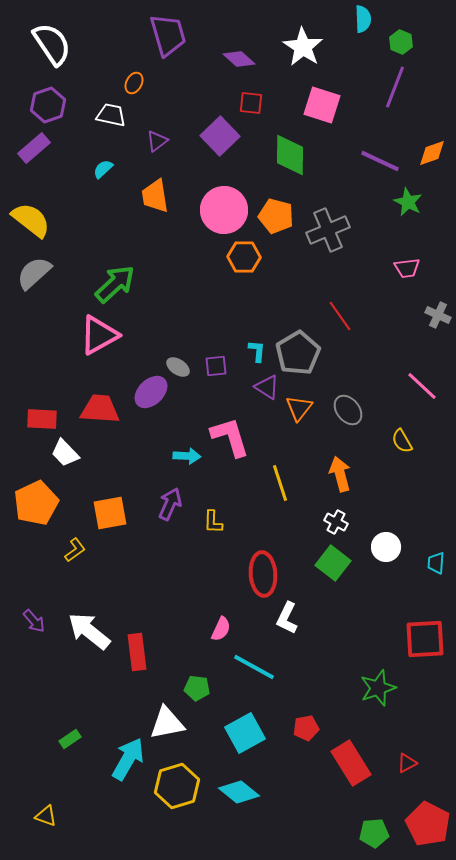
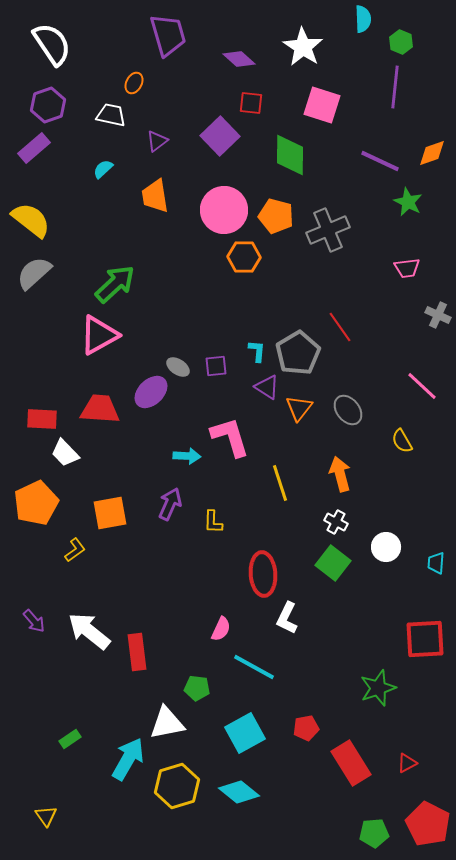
purple line at (395, 87): rotated 15 degrees counterclockwise
red line at (340, 316): moved 11 px down
yellow triangle at (46, 816): rotated 35 degrees clockwise
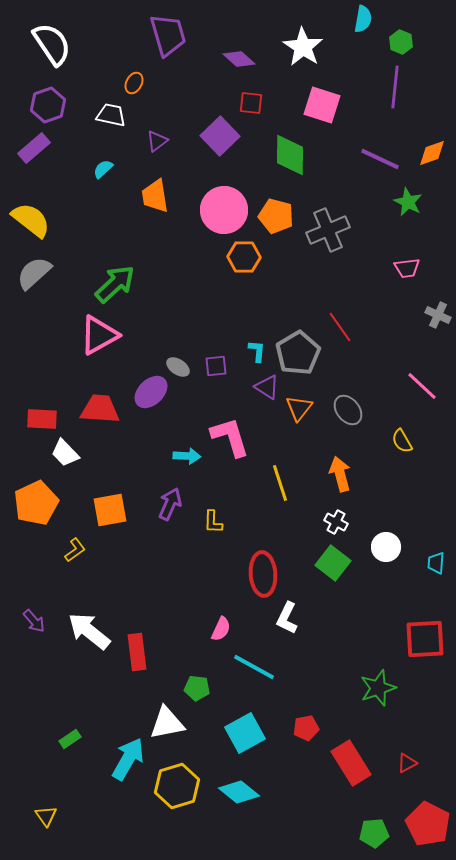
cyan semicircle at (363, 19): rotated 12 degrees clockwise
purple line at (380, 161): moved 2 px up
orange square at (110, 513): moved 3 px up
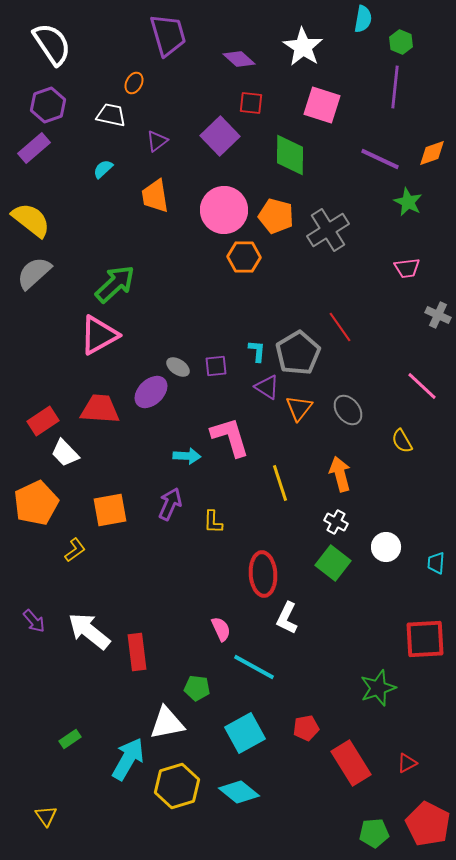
gray cross at (328, 230): rotated 9 degrees counterclockwise
red rectangle at (42, 419): moved 1 px right, 2 px down; rotated 36 degrees counterclockwise
pink semicircle at (221, 629): rotated 50 degrees counterclockwise
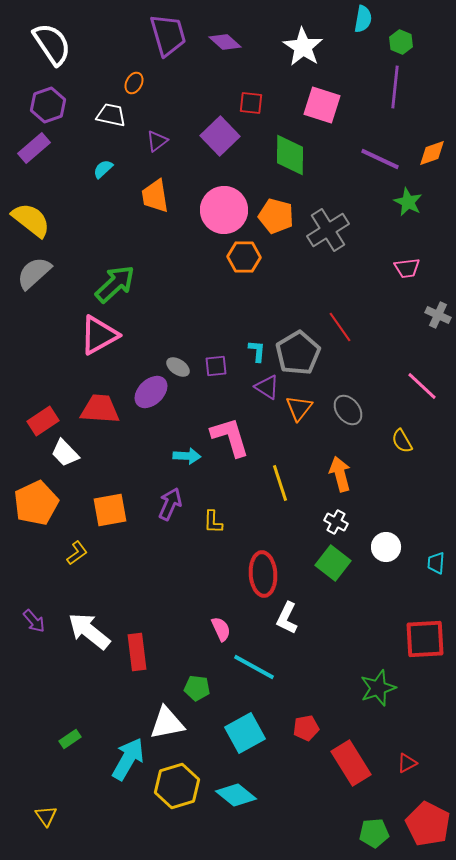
purple diamond at (239, 59): moved 14 px left, 17 px up
yellow L-shape at (75, 550): moved 2 px right, 3 px down
cyan diamond at (239, 792): moved 3 px left, 3 px down
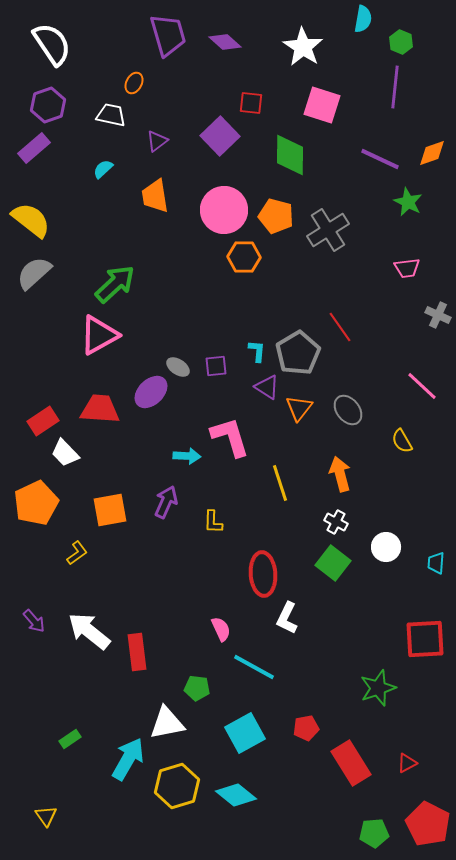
purple arrow at (170, 504): moved 4 px left, 2 px up
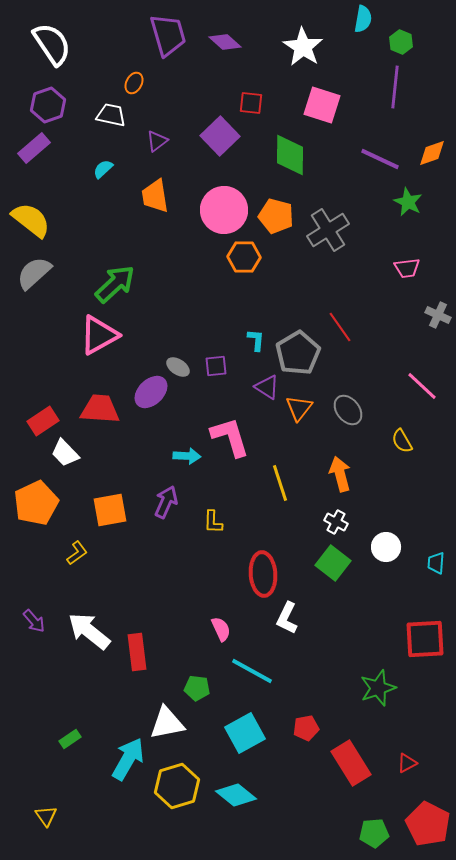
cyan L-shape at (257, 351): moved 1 px left, 11 px up
cyan line at (254, 667): moved 2 px left, 4 px down
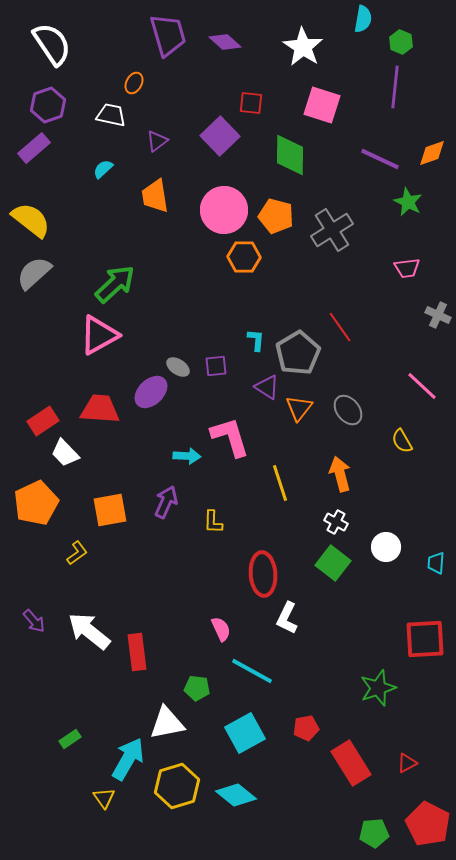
gray cross at (328, 230): moved 4 px right
yellow triangle at (46, 816): moved 58 px right, 18 px up
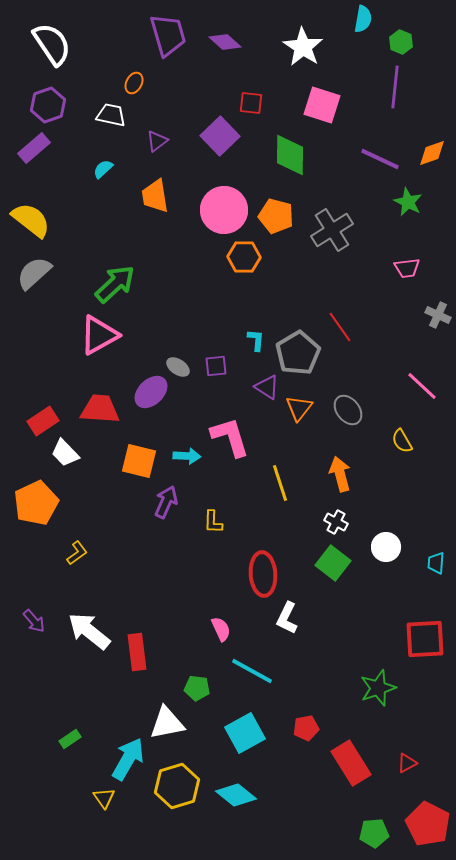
orange square at (110, 510): moved 29 px right, 49 px up; rotated 24 degrees clockwise
